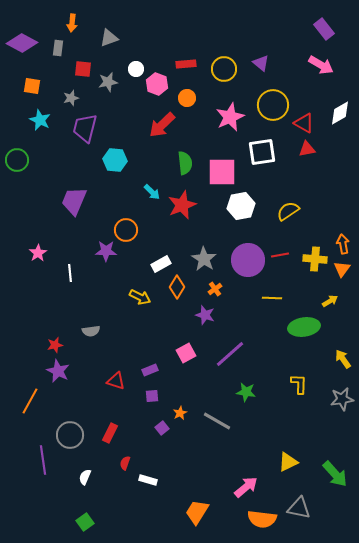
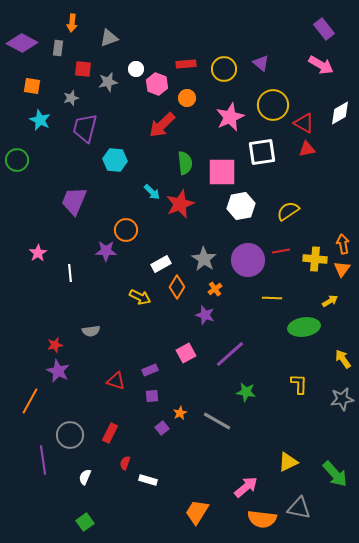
red star at (182, 205): moved 2 px left, 1 px up
red line at (280, 255): moved 1 px right, 4 px up
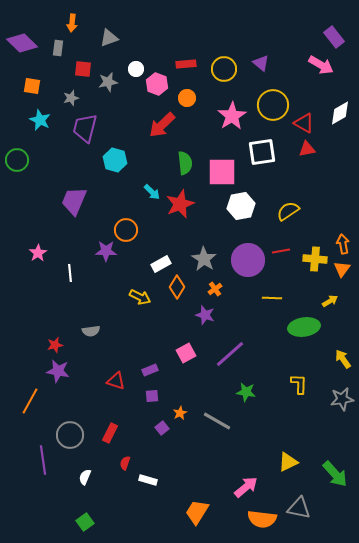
purple rectangle at (324, 29): moved 10 px right, 8 px down
purple diamond at (22, 43): rotated 16 degrees clockwise
pink star at (230, 117): moved 2 px right, 1 px up; rotated 8 degrees counterclockwise
cyan hexagon at (115, 160): rotated 10 degrees clockwise
purple star at (58, 371): rotated 15 degrees counterclockwise
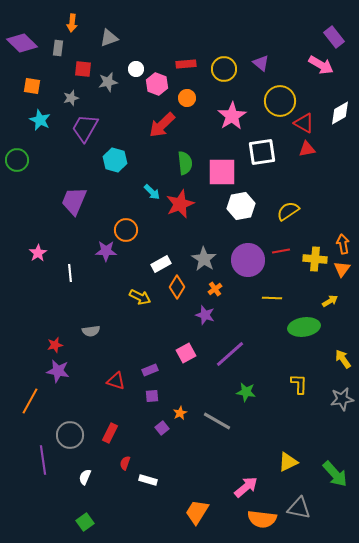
yellow circle at (273, 105): moved 7 px right, 4 px up
purple trapezoid at (85, 128): rotated 16 degrees clockwise
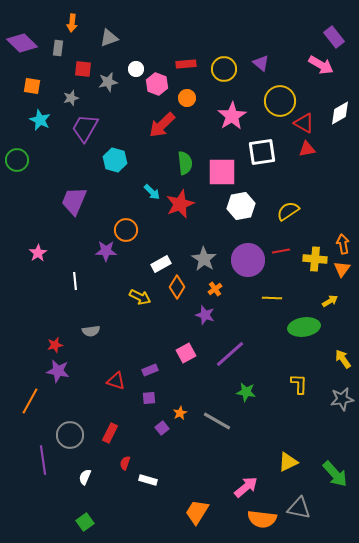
white line at (70, 273): moved 5 px right, 8 px down
purple square at (152, 396): moved 3 px left, 2 px down
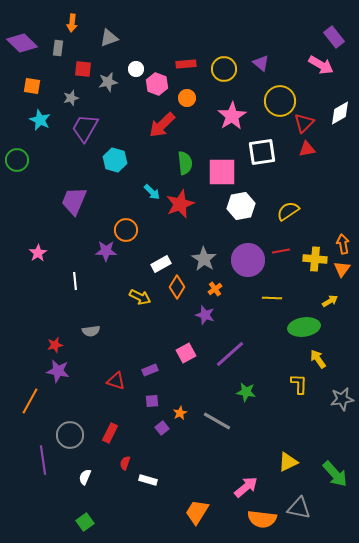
red triangle at (304, 123): rotated 45 degrees clockwise
yellow arrow at (343, 359): moved 25 px left
purple square at (149, 398): moved 3 px right, 3 px down
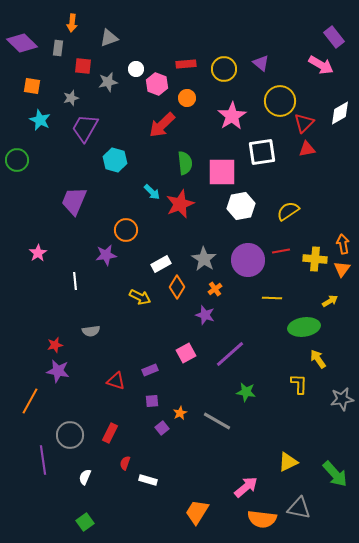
red square at (83, 69): moved 3 px up
purple star at (106, 251): moved 4 px down; rotated 10 degrees counterclockwise
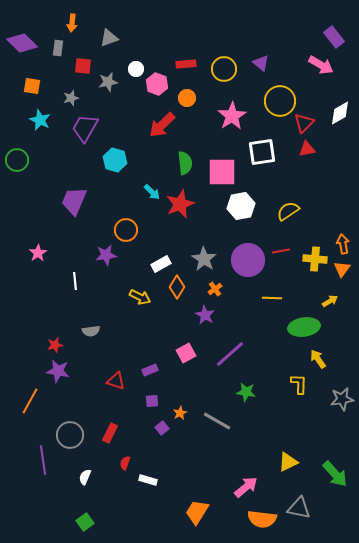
purple star at (205, 315): rotated 12 degrees clockwise
